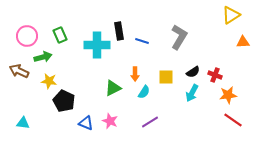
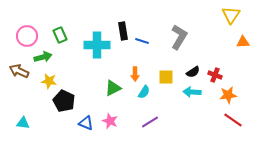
yellow triangle: rotated 24 degrees counterclockwise
black rectangle: moved 4 px right
cyan arrow: moved 1 px up; rotated 66 degrees clockwise
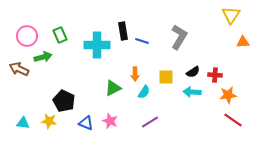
brown arrow: moved 2 px up
red cross: rotated 16 degrees counterclockwise
yellow star: moved 40 px down
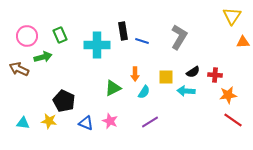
yellow triangle: moved 1 px right, 1 px down
cyan arrow: moved 6 px left, 1 px up
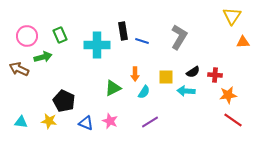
cyan triangle: moved 2 px left, 1 px up
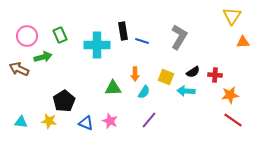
yellow square: rotated 21 degrees clockwise
green triangle: rotated 24 degrees clockwise
orange star: moved 2 px right
black pentagon: rotated 15 degrees clockwise
purple line: moved 1 px left, 2 px up; rotated 18 degrees counterclockwise
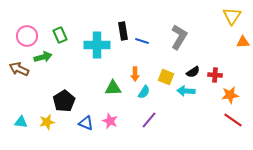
yellow star: moved 2 px left, 1 px down; rotated 21 degrees counterclockwise
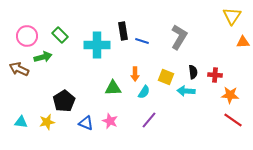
green rectangle: rotated 21 degrees counterclockwise
black semicircle: rotated 64 degrees counterclockwise
orange star: rotated 12 degrees clockwise
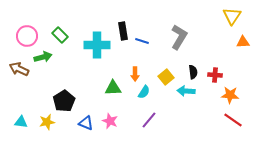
yellow square: rotated 28 degrees clockwise
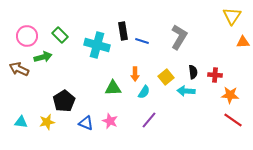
cyan cross: rotated 15 degrees clockwise
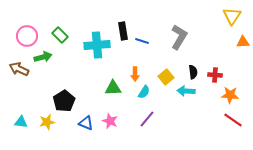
cyan cross: rotated 20 degrees counterclockwise
purple line: moved 2 px left, 1 px up
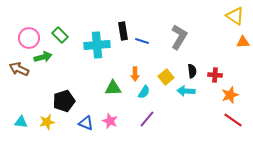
yellow triangle: moved 3 px right; rotated 30 degrees counterclockwise
pink circle: moved 2 px right, 2 px down
black semicircle: moved 1 px left, 1 px up
orange star: rotated 24 degrees counterclockwise
black pentagon: rotated 15 degrees clockwise
